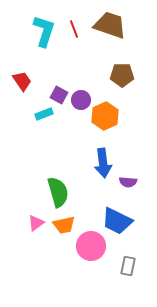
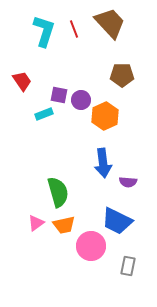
brown trapezoid: moved 2 px up; rotated 28 degrees clockwise
purple square: rotated 18 degrees counterclockwise
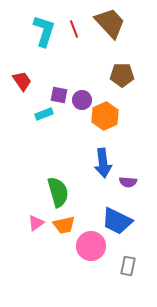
purple circle: moved 1 px right
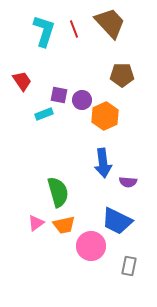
gray rectangle: moved 1 px right
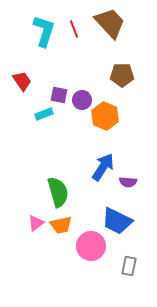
orange hexagon: rotated 12 degrees counterclockwise
blue arrow: moved 4 px down; rotated 140 degrees counterclockwise
orange trapezoid: moved 3 px left
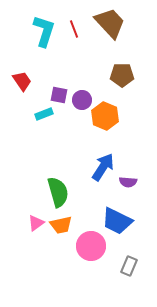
gray rectangle: rotated 12 degrees clockwise
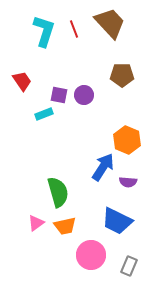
purple circle: moved 2 px right, 5 px up
orange hexagon: moved 22 px right, 24 px down
orange trapezoid: moved 4 px right, 1 px down
pink circle: moved 9 px down
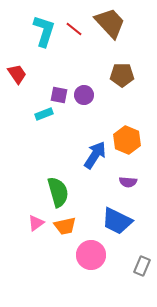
red line: rotated 30 degrees counterclockwise
red trapezoid: moved 5 px left, 7 px up
blue arrow: moved 8 px left, 12 px up
gray rectangle: moved 13 px right
